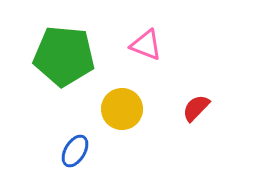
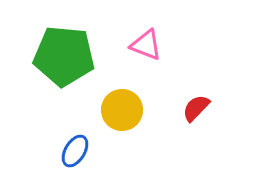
yellow circle: moved 1 px down
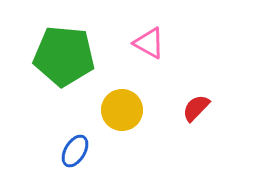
pink triangle: moved 3 px right, 2 px up; rotated 8 degrees clockwise
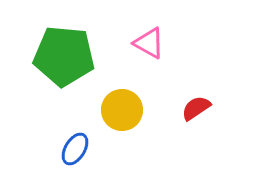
red semicircle: rotated 12 degrees clockwise
blue ellipse: moved 2 px up
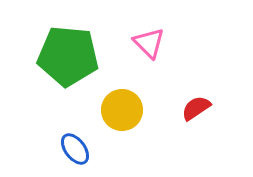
pink triangle: rotated 16 degrees clockwise
green pentagon: moved 4 px right
blue ellipse: rotated 68 degrees counterclockwise
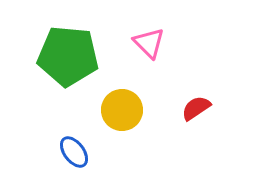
blue ellipse: moved 1 px left, 3 px down
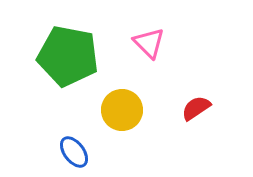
green pentagon: rotated 6 degrees clockwise
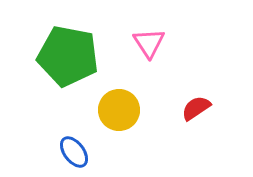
pink triangle: rotated 12 degrees clockwise
yellow circle: moved 3 px left
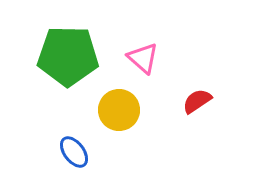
pink triangle: moved 6 px left, 15 px down; rotated 16 degrees counterclockwise
green pentagon: rotated 10 degrees counterclockwise
red semicircle: moved 1 px right, 7 px up
